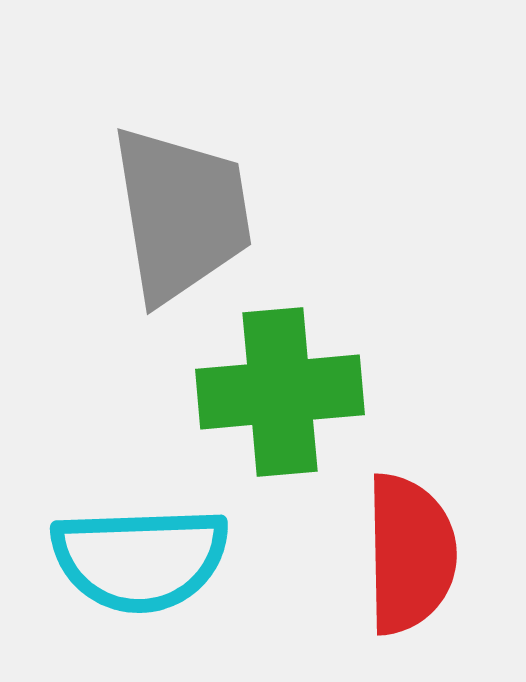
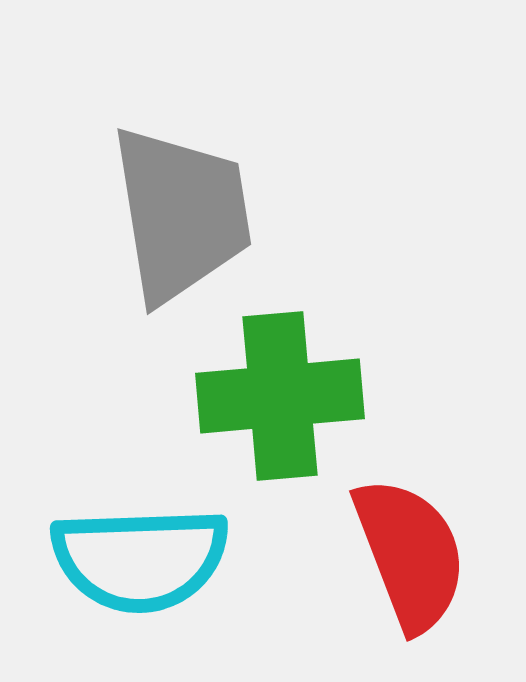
green cross: moved 4 px down
red semicircle: rotated 20 degrees counterclockwise
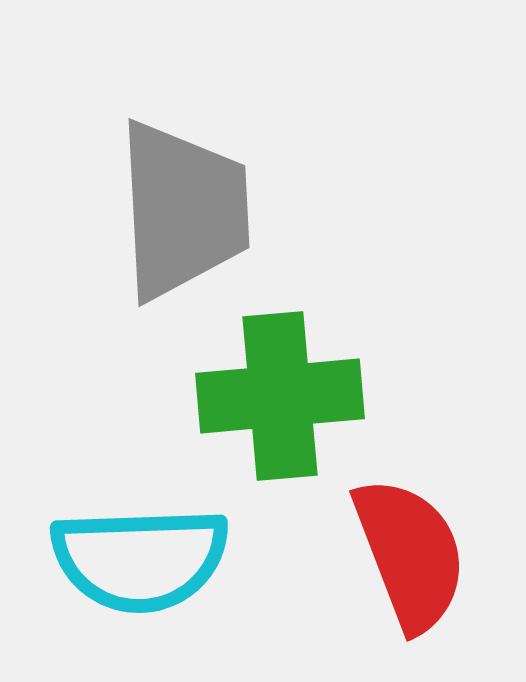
gray trapezoid: moved 2 px right, 4 px up; rotated 6 degrees clockwise
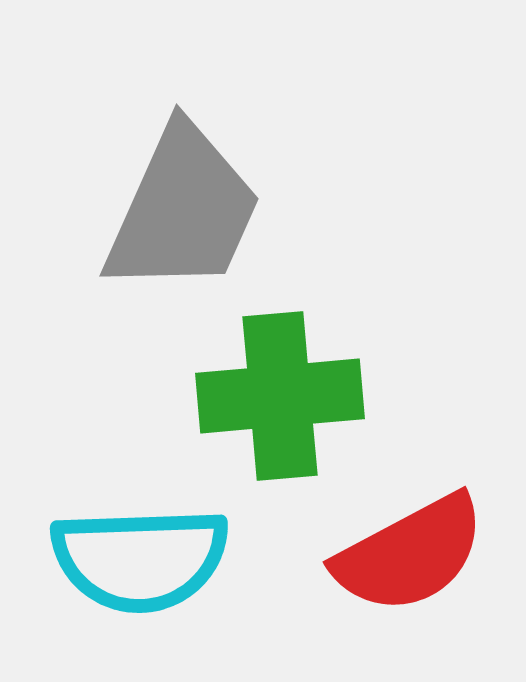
gray trapezoid: rotated 27 degrees clockwise
red semicircle: rotated 83 degrees clockwise
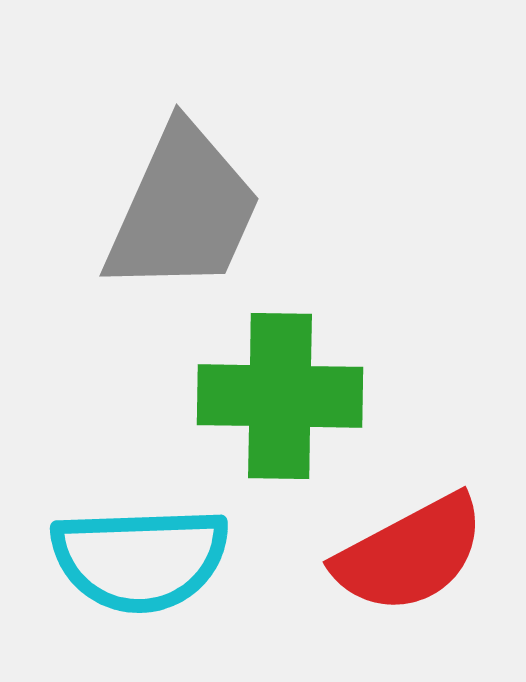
green cross: rotated 6 degrees clockwise
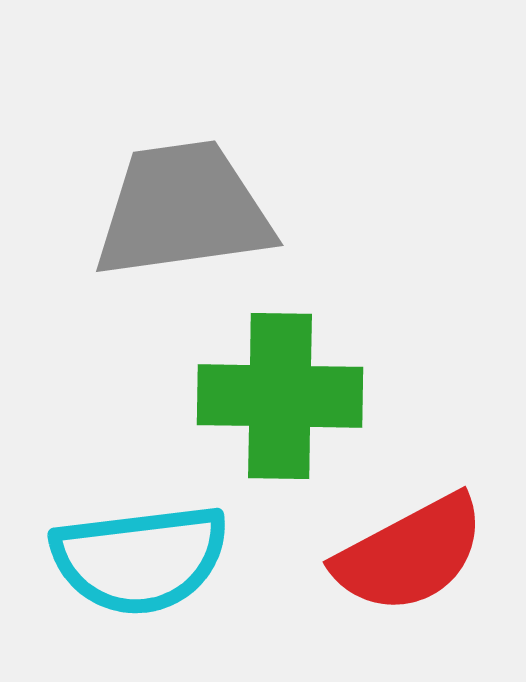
gray trapezoid: rotated 122 degrees counterclockwise
cyan semicircle: rotated 5 degrees counterclockwise
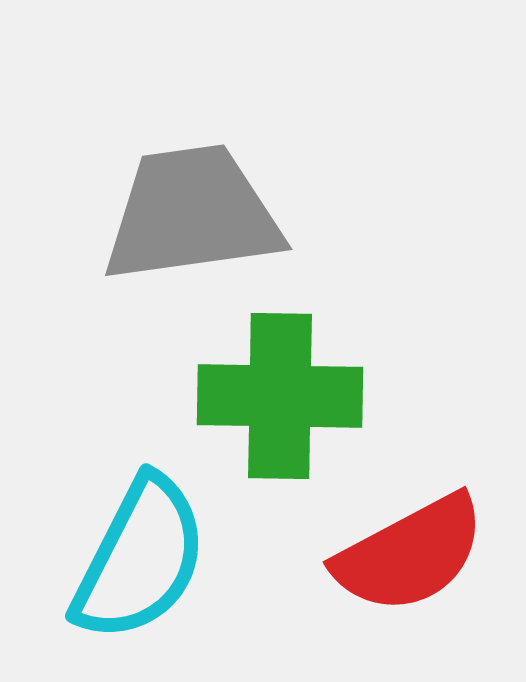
gray trapezoid: moved 9 px right, 4 px down
cyan semicircle: rotated 56 degrees counterclockwise
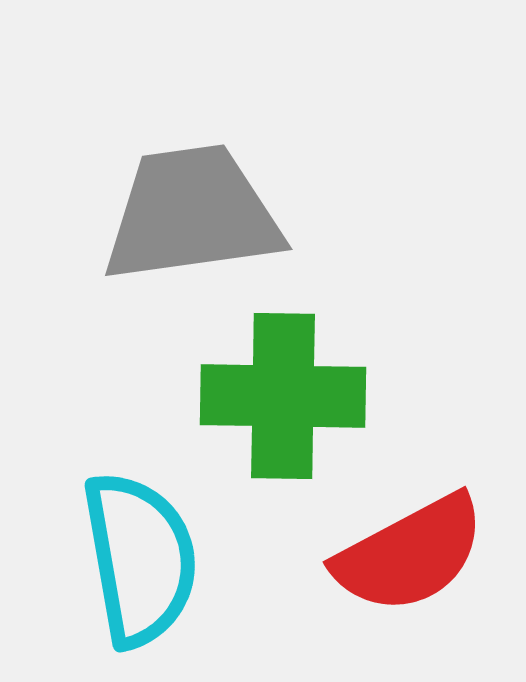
green cross: moved 3 px right
cyan semicircle: rotated 37 degrees counterclockwise
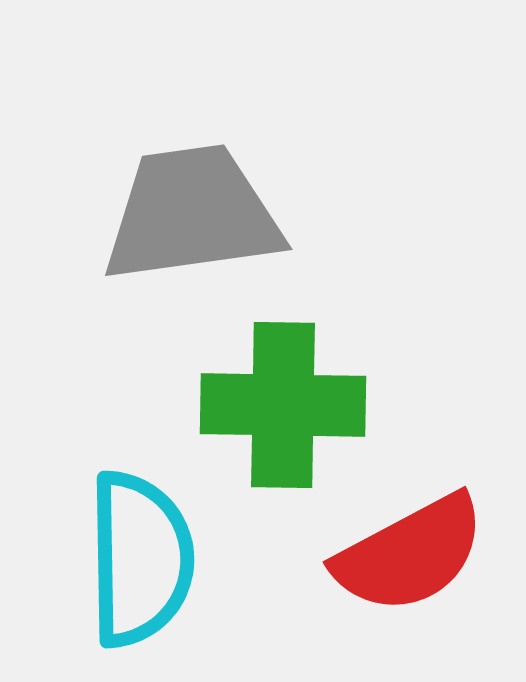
green cross: moved 9 px down
cyan semicircle: rotated 9 degrees clockwise
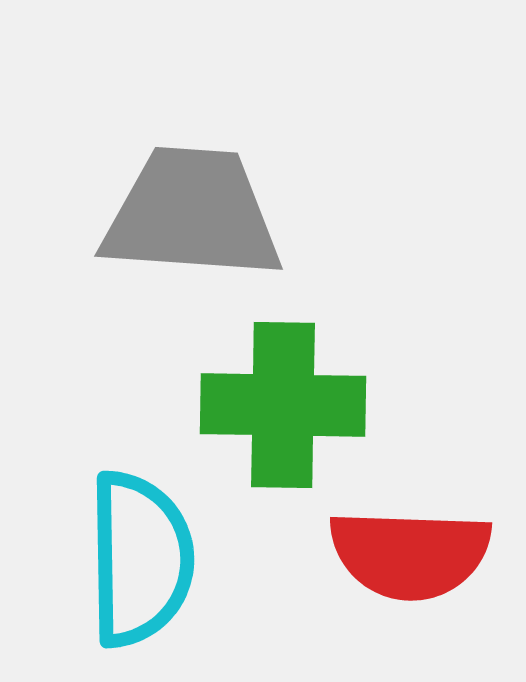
gray trapezoid: rotated 12 degrees clockwise
red semicircle: rotated 30 degrees clockwise
